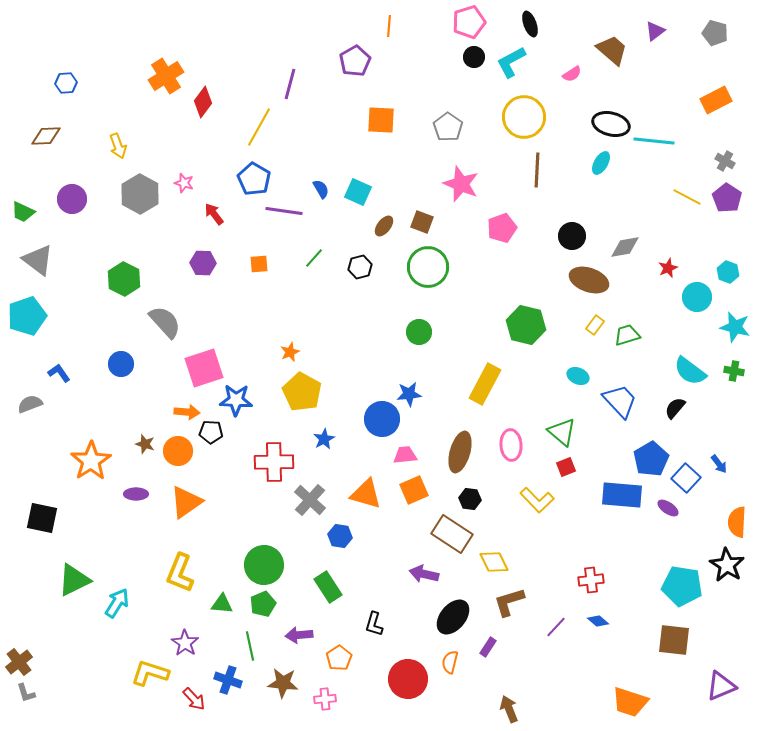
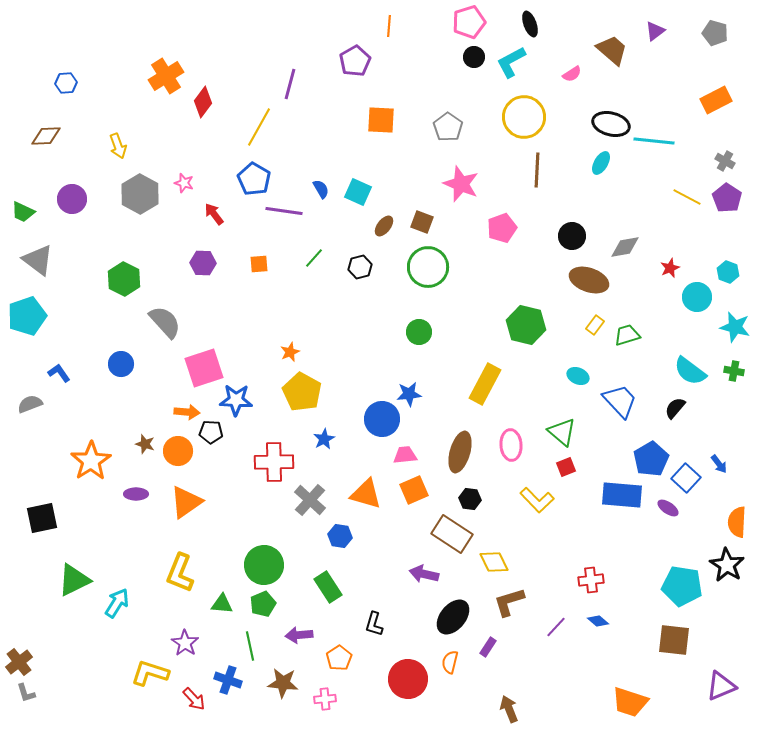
red star at (668, 268): moved 2 px right
black square at (42, 518): rotated 24 degrees counterclockwise
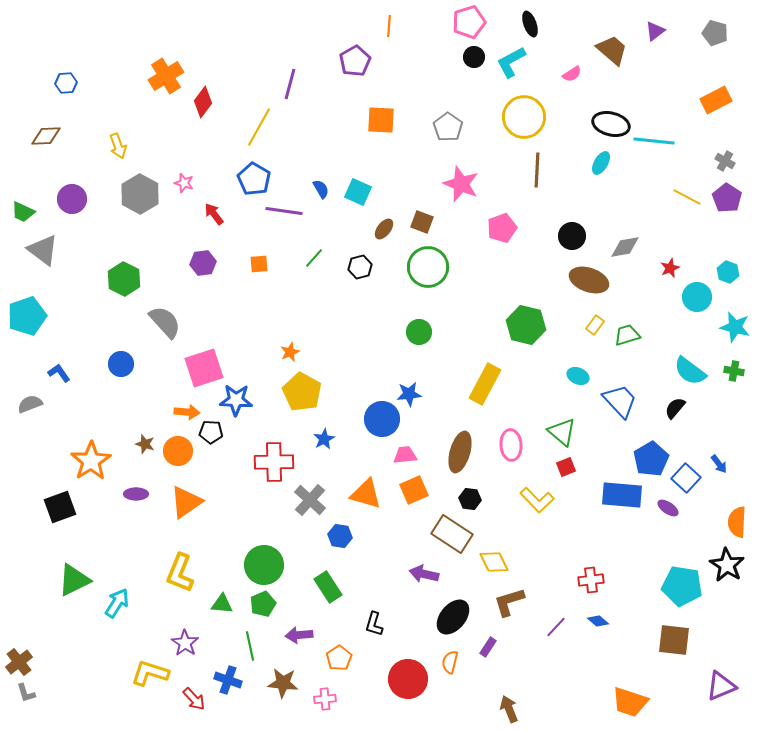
brown ellipse at (384, 226): moved 3 px down
gray triangle at (38, 260): moved 5 px right, 10 px up
purple hexagon at (203, 263): rotated 10 degrees counterclockwise
black square at (42, 518): moved 18 px right, 11 px up; rotated 8 degrees counterclockwise
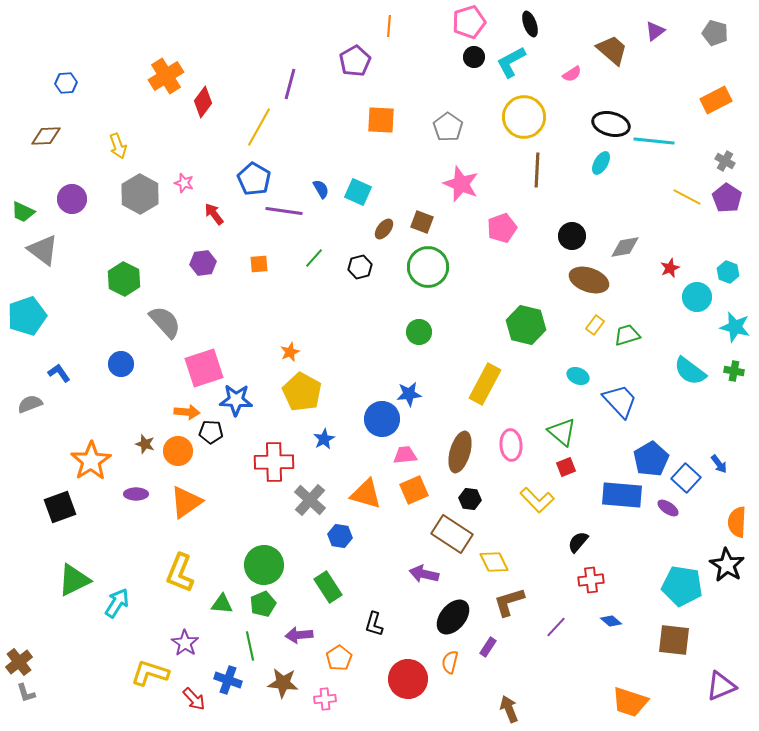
black semicircle at (675, 408): moved 97 px left, 134 px down
blue diamond at (598, 621): moved 13 px right
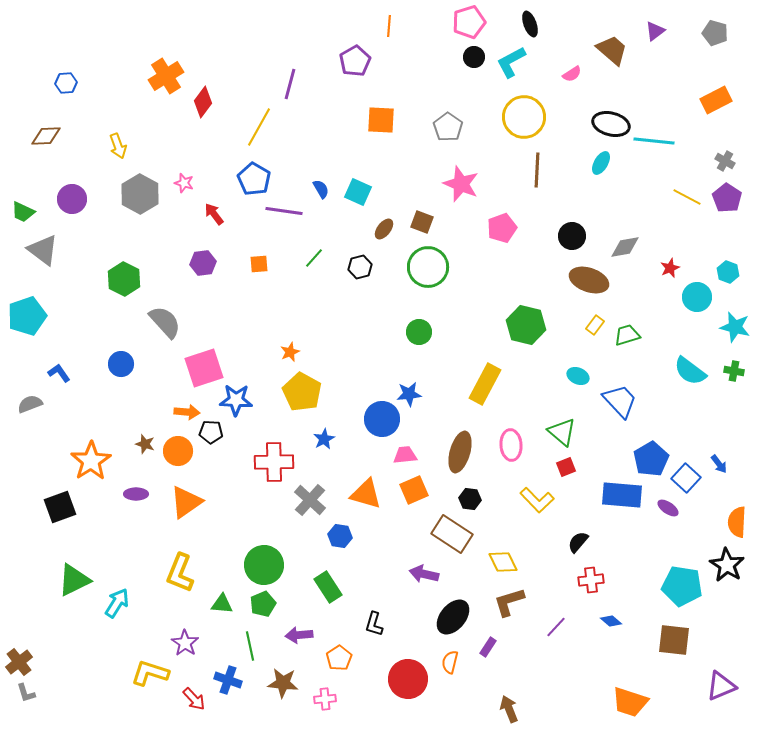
yellow diamond at (494, 562): moved 9 px right
